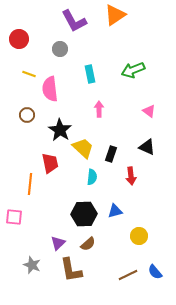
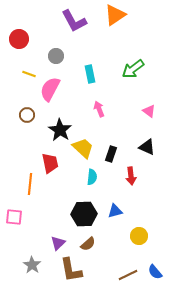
gray circle: moved 4 px left, 7 px down
green arrow: moved 1 px up; rotated 15 degrees counterclockwise
pink semicircle: rotated 35 degrees clockwise
pink arrow: rotated 21 degrees counterclockwise
gray star: rotated 12 degrees clockwise
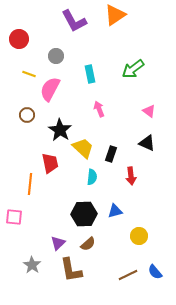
black triangle: moved 4 px up
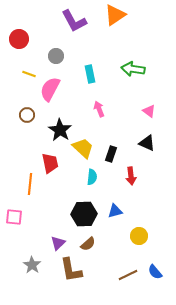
green arrow: rotated 45 degrees clockwise
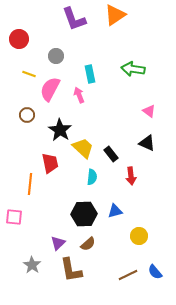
purple L-shape: moved 2 px up; rotated 8 degrees clockwise
pink arrow: moved 20 px left, 14 px up
black rectangle: rotated 56 degrees counterclockwise
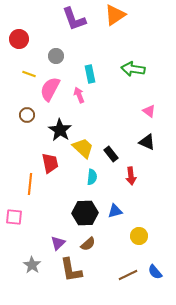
black triangle: moved 1 px up
black hexagon: moved 1 px right, 1 px up
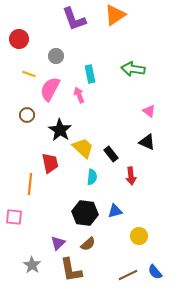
black hexagon: rotated 10 degrees clockwise
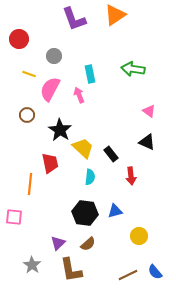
gray circle: moved 2 px left
cyan semicircle: moved 2 px left
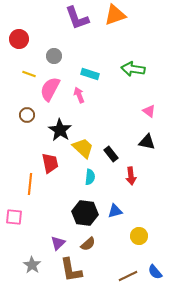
orange triangle: rotated 15 degrees clockwise
purple L-shape: moved 3 px right, 1 px up
cyan rectangle: rotated 60 degrees counterclockwise
black triangle: rotated 12 degrees counterclockwise
brown line: moved 1 px down
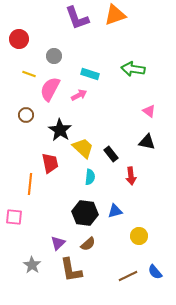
pink arrow: rotated 84 degrees clockwise
brown circle: moved 1 px left
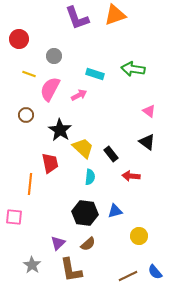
cyan rectangle: moved 5 px right
black triangle: rotated 24 degrees clockwise
red arrow: rotated 102 degrees clockwise
